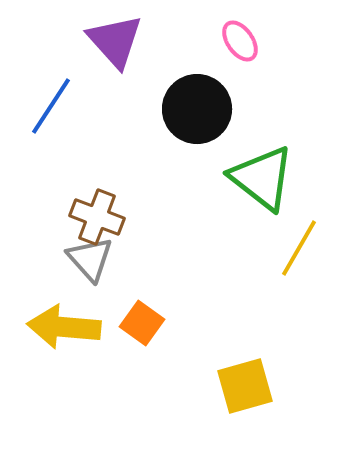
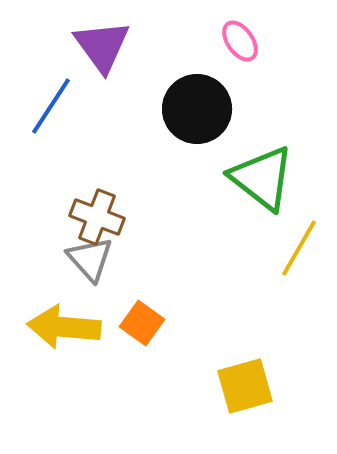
purple triangle: moved 13 px left, 5 px down; rotated 6 degrees clockwise
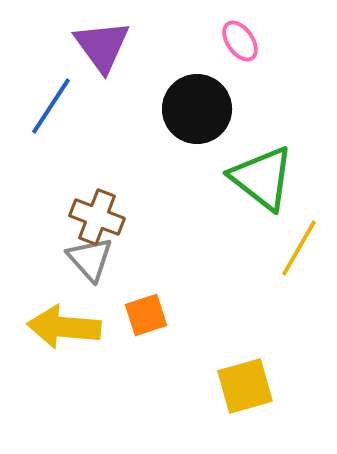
orange square: moved 4 px right, 8 px up; rotated 36 degrees clockwise
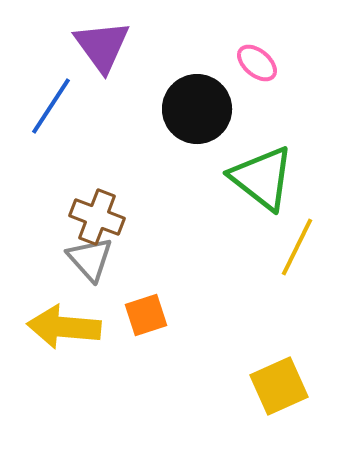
pink ellipse: moved 17 px right, 22 px down; rotated 15 degrees counterclockwise
yellow line: moved 2 px left, 1 px up; rotated 4 degrees counterclockwise
yellow square: moved 34 px right; rotated 8 degrees counterclockwise
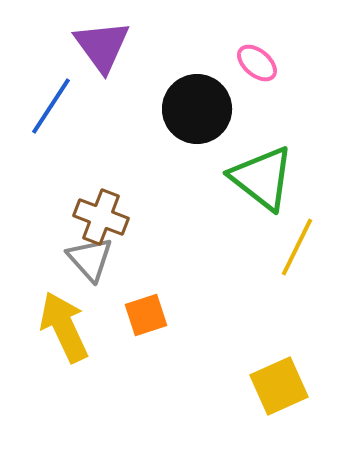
brown cross: moved 4 px right
yellow arrow: rotated 60 degrees clockwise
